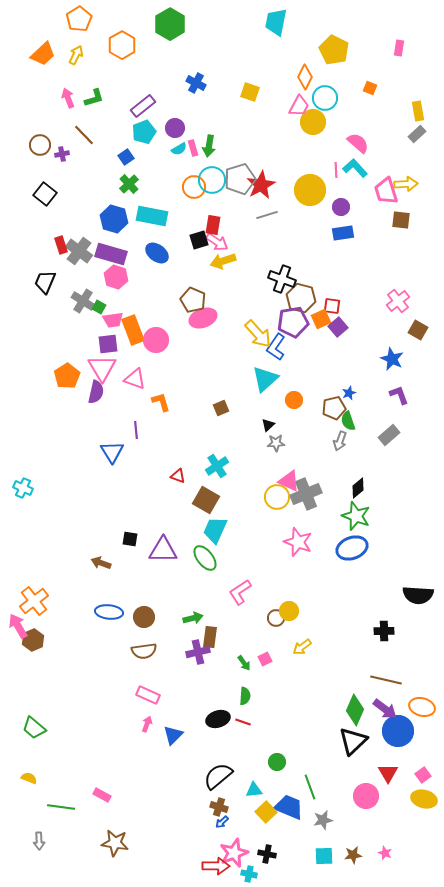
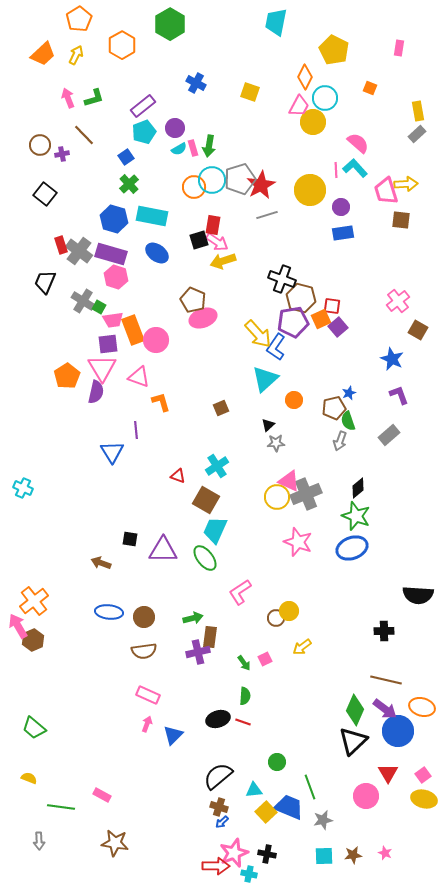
pink triangle at (135, 379): moved 4 px right, 2 px up
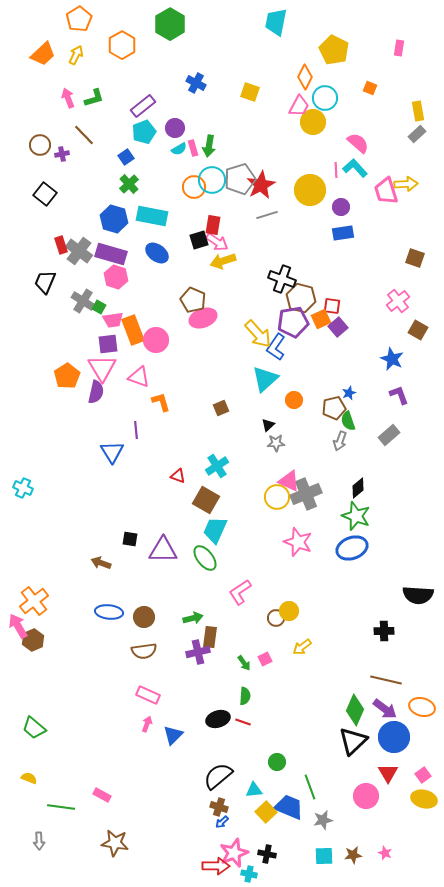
brown square at (401, 220): moved 14 px right, 38 px down; rotated 12 degrees clockwise
blue circle at (398, 731): moved 4 px left, 6 px down
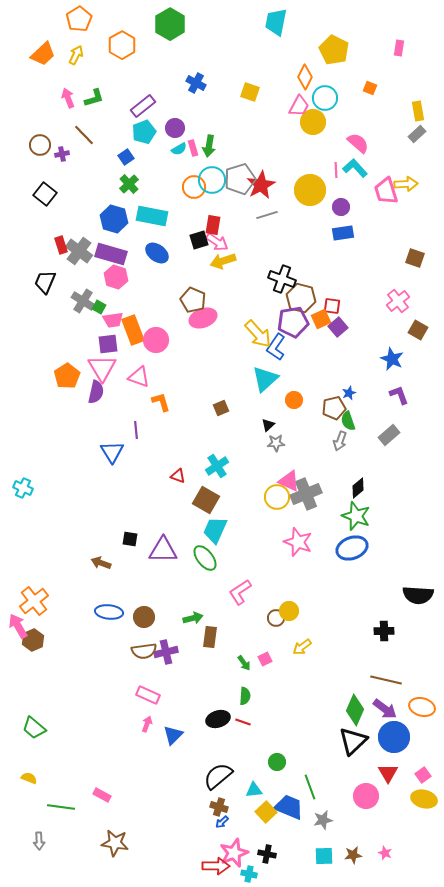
purple cross at (198, 652): moved 32 px left
